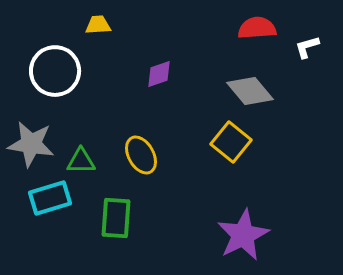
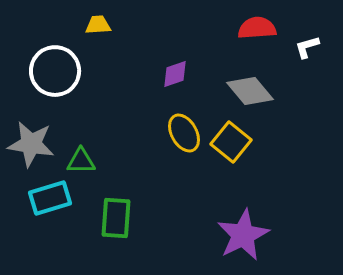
purple diamond: moved 16 px right
yellow ellipse: moved 43 px right, 22 px up
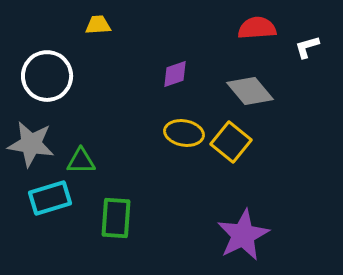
white circle: moved 8 px left, 5 px down
yellow ellipse: rotated 51 degrees counterclockwise
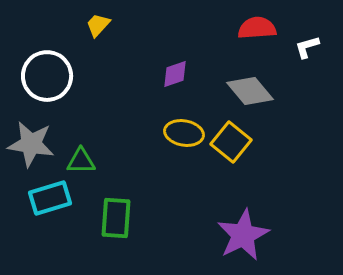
yellow trapezoid: rotated 44 degrees counterclockwise
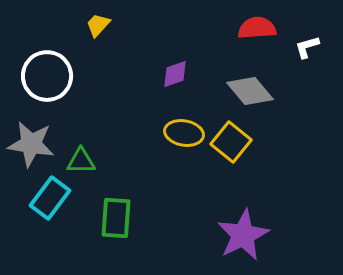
cyan rectangle: rotated 36 degrees counterclockwise
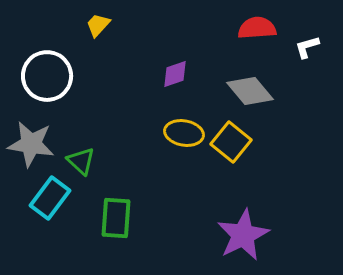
green triangle: rotated 44 degrees clockwise
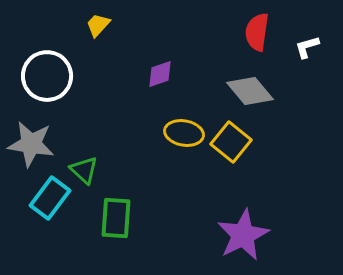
red semicircle: moved 4 px down; rotated 78 degrees counterclockwise
purple diamond: moved 15 px left
green triangle: moved 3 px right, 9 px down
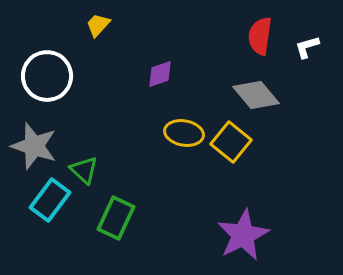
red semicircle: moved 3 px right, 4 px down
gray diamond: moved 6 px right, 4 px down
gray star: moved 3 px right, 2 px down; rotated 9 degrees clockwise
cyan rectangle: moved 2 px down
green rectangle: rotated 21 degrees clockwise
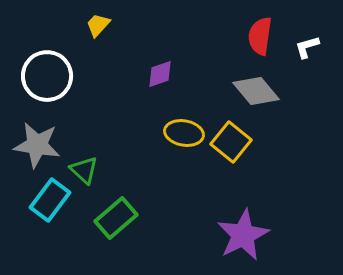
gray diamond: moved 4 px up
gray star: moved 3 px right, 1 px up; rotated 9 degrees counterclockwise
green rectangle: rotated 24 degrees clockwise
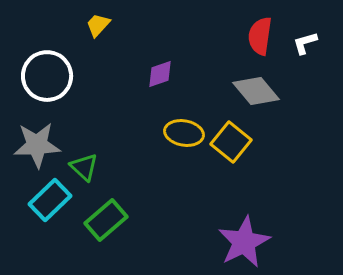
white L-shape: moved 2 px left, 4 px up
gray star: rotated 12 degrees counterclockwise
green triangle: moved 3 px up
cyan rectangle: rotated 9 degrees clockwise
green rectangle: moved 10 px left, 2 px down
purple star: moved 1 px right, 7 px down
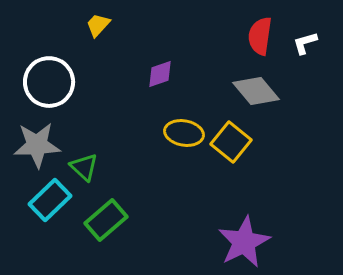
white circle: moved 2 px right, 6 px down
